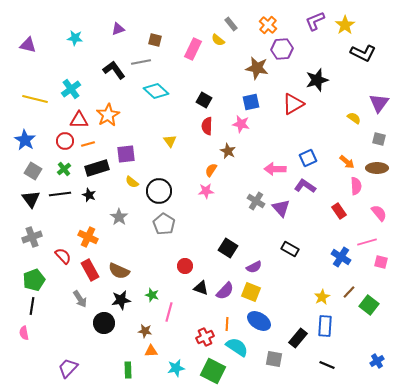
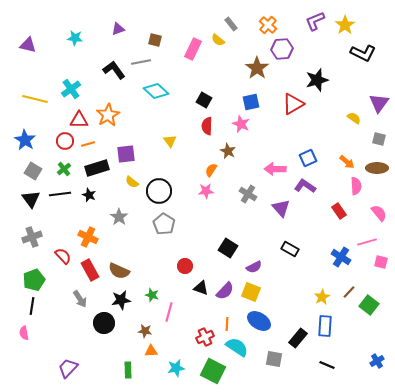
brown star at (257, 68): rotated 25 degrees clockwise
pink star at (241, 124): rotated 12 degrees clockwise
gray cross at (256, 201): moved 8 px left, 7 px up
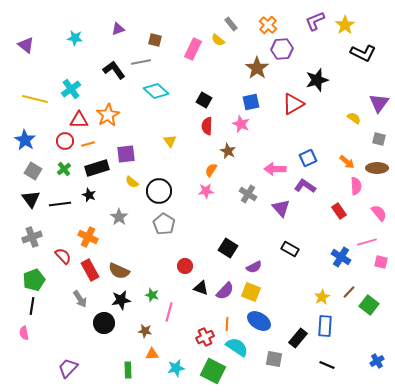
purple triangle at (28, 45): moved 2 px left; rotated 24 degrees clockwise
black line at (60, 194): moved 10 px down
orange triangle at (151, 351): moved 1 px right, 3 px down
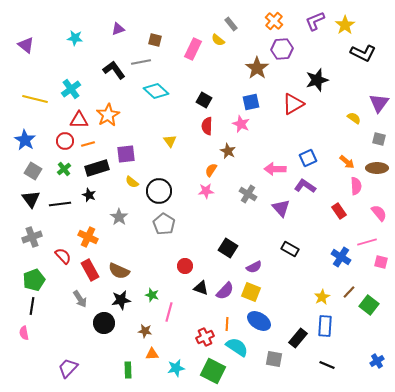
orange cross at (268, 25): moved 6 px right, 4 px up
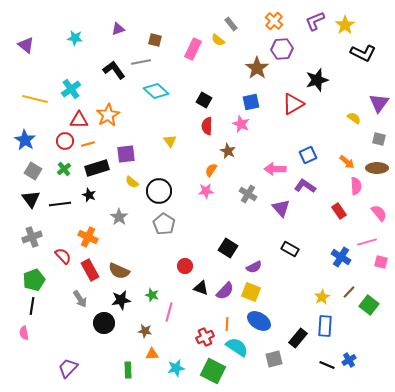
blue square at (308, 158): moved 3 px up
gray square at (274, 359): rotated 24 degrees counterclockwise
blue cross at (377, 361): moved 28 px left, 1 px up
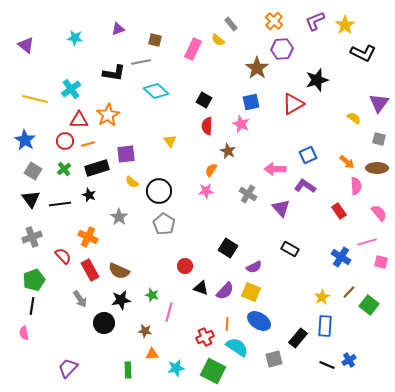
black L-shape at (114, 70): moved 3 px down; rotated 135 degrees clockwise
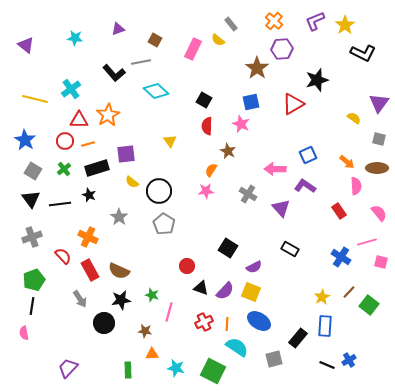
brown square at (155, 40): rotated 16 degrees clockwise
black L-shape at (114, 73): rotated 40 degrees clockwise
red circle at (185, 266): moved 2 px right
red cross at (205, 337): moved 1 px left, 15 px up
cyan star at (176, 368): rotated 24 degrees clockwise
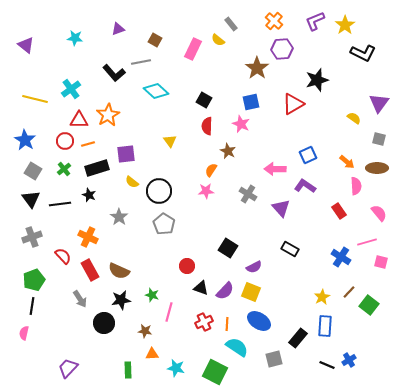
pink semicircle at (24, 333): rotated 24 degrees clockwise
green square at (213, 371): moved 2 px right, 1 px down
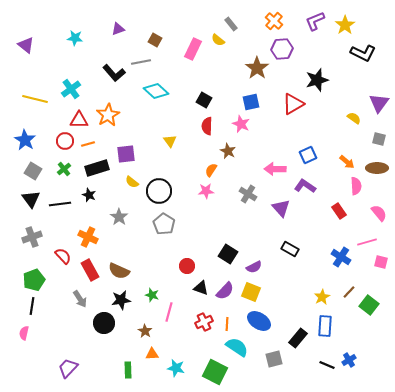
black square at (228, 248): moved 6 px down
brown star at (145, 331): rotated 24 degrees clockwise
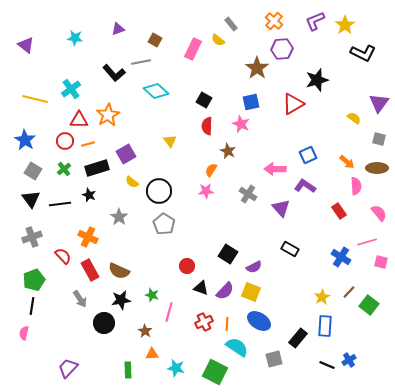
purple square at (126, 154): rotated 24 degrees counterclockwise
